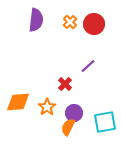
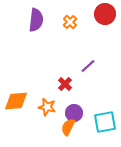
red circle: moved 11 px right, 10 px up
orange diamond: moved 2 px left, 1 px up
orange star: rotated 24 degrees counterclockwise
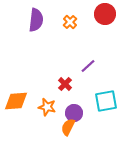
cyan square: moved 1 px right, 21 px up
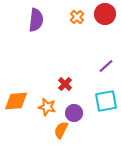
orange cross: moved 7 px right, 5 px up
purple line: moved 18 px right
orange semicircle: moved 7 px left, 3 px down
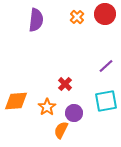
orange star: rotated 24 degrees clockwise
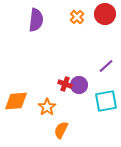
red cross: rotated 24 degrees counterclockwise
purple circle: moved 5 px right, 28 px up
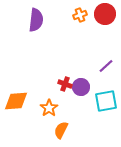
orange cross: moved 3 px right, 2 px up; rotated 24 degrees clockwise
purple circle: moved 2 px right, 2 px down
orange star: moved 2 px right, 1 px down
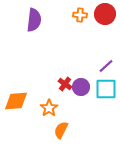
orange cross: rotated 24 degrees clockwise
purple semicircle: moved 2 px left
red cross: rotated 16 degrees clockwise
cyan square: moved 12 px up; rotated 10 degrees clockwise
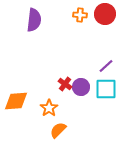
orange semicircle: moved 3 px left; rotated 18 degrees clockwise
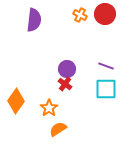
orange cross: rotated 24 degrees clockwise
purple line: rotated 63 degrees clockwise
purple circle: moved 14 px left, 18 px up
orange diamond: rotated 50 degrees counterclockwise
orange semicircle: moved 1 px up; rotated 12 degrees clockwise
